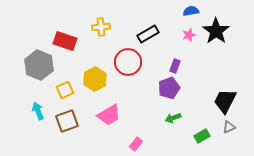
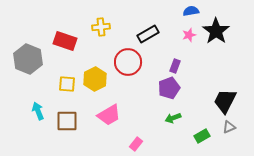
gray hexagon: moved 11 px left, 6 px up
yellow square: moved 2 px right, 6 px up; rotated 30 degrees clockwise
brown square: rotated 20 degrees clockwise
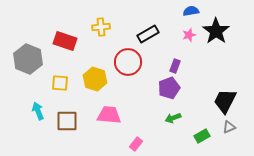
yellow hexagon: rotated 15 degrees counterclockwise
yellow square: moved 7 px left, 1 px up
pink trapezoid: rotated 145 degrees counterclockwise
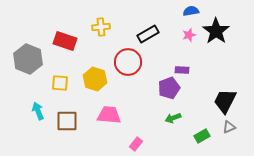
purple rectangle: moved 7 px right, 4 px down; rotated 72 degrees clockwise
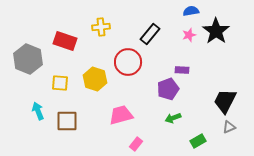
black rectangle: moved 2 px right; rotated 20 degrees counterclockwise
purple pentagon: moved 1 px left, 1 px down
pink trapezoid: moved 12 px right; rotated 20 degrees counterclockwise
green rectangle: moved 4 px left, 5 px down
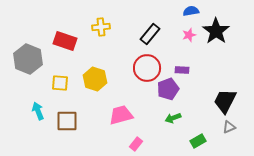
red circle: moved 19 px right, 6 px down
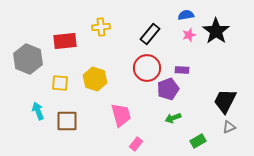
blue semicircle: moved 5 px left, 4 px down
red rectangle: rotated 25 degrees counterclockwise
pink trapezoid: rotated 90 degrees clockwise
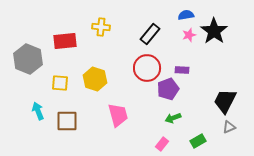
yellow cross: rotated 12 degrees clockwise
black star: moved 2 px left
pink trapezoid: moved 3 px left
pink rectangle: moved 26 px right
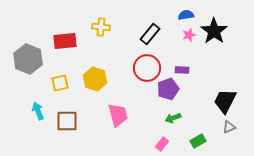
yellow square: rotated 18 degrees counterclockwise
